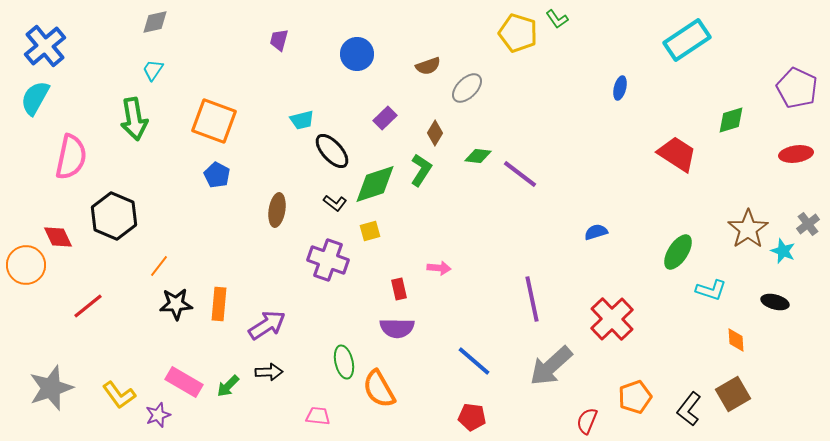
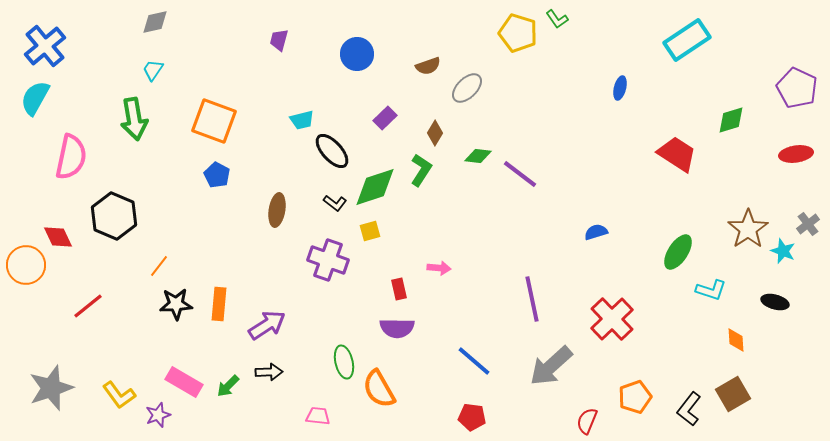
green diamond at (375, 184): moved 3 px down
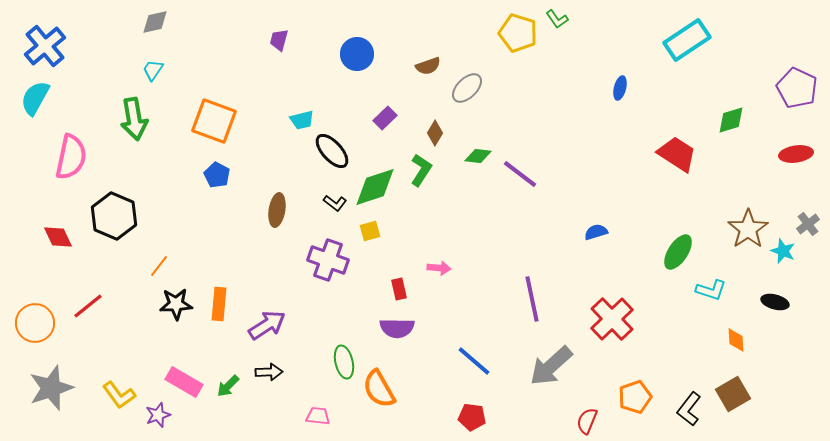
orange circle at (26, 265): moved 9 px right, 58 px down
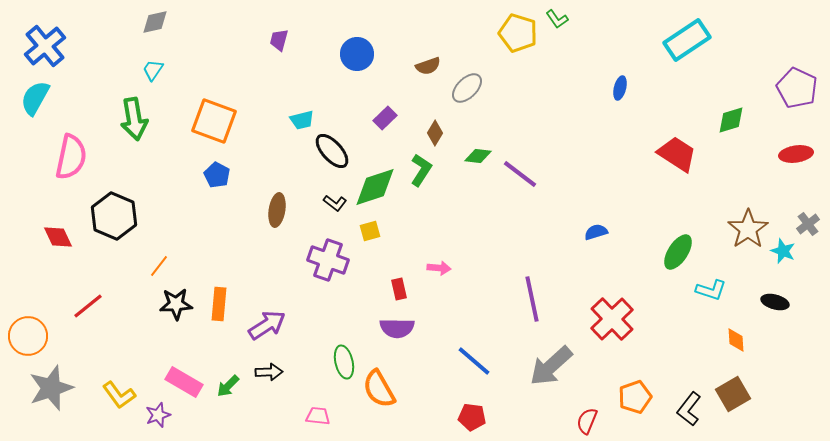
orange circle at (35, 323): moved 7 px left, 13 px down
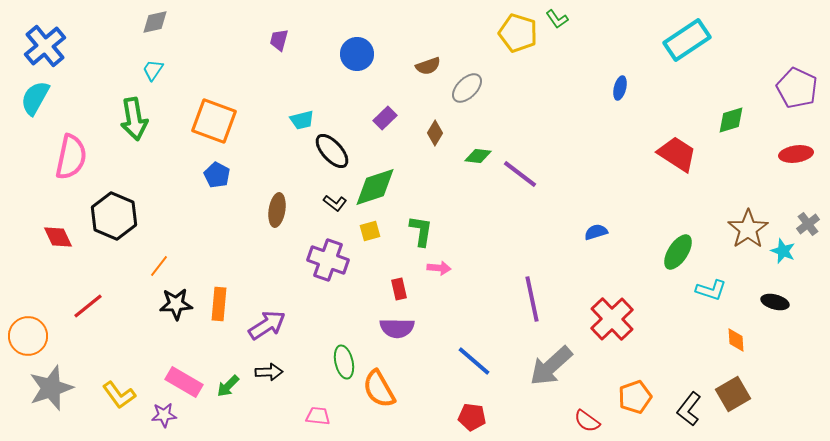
green L-shape at (421, 170): moved 61 px down; rotated 24 degrees counterclockwise
purple star at (158, 415): moved 6 px right; rotated 15 degrees clockwise
red semicircle at (587, 421): rotated 76 degrees counterclockwise
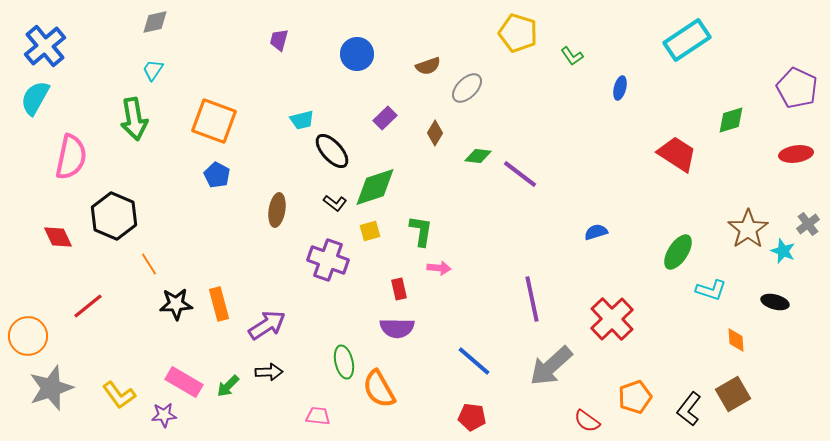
green L-shape at (557, 19): moved 15 px right, 37 px down
orange line at (159, 266): moved 10 px left, 2 px up; rotated 70 degrees counterclockwise
orange rectangle at (219, 304): rotated 20 degrees counterclockwise
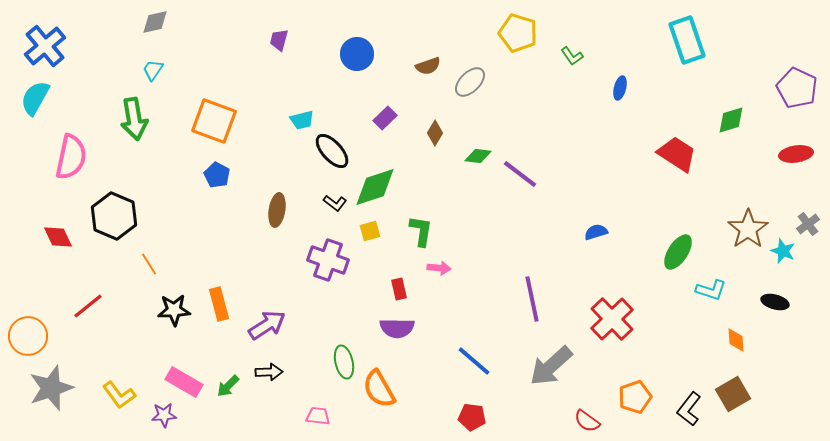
cyan rectangle at (687, 40): rotated 75 degrees counterclockwise
gray ellipse at (467, 88): moved 3 px right, 6 px up
black star at (176, 304): moved 2 px left, 6 px down
